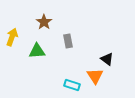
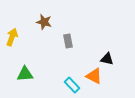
brown star: rotated 21 degrees counterclockwise
green triangle: moved 12 px left, 23 px down
black triangle: rotated 24 degrees counterclockwise
orange triangle: moved 1 px left; rotated 30 degrees counterclockwise
cyan rectangle: rotated 28 degrees clockwise
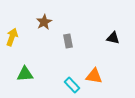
brown star: rotated 28 degrees clockwise
black triangle: moved 6 px right, 21 px up
orange triangle: rotated 18 degrees counterclockwise
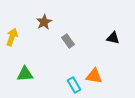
gray rectangle: rotated 24 degrees counterclockwise
cyan rectangle: moved 2 px right; rotated 14 degrees clockwise
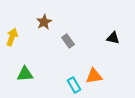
orange triangle: rotated 18 degrees counterclockwise
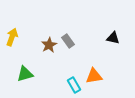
brown star: moved 5 px right, 23 px down
green triangle: rotated 12 degrees counterclockwise
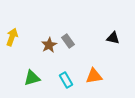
green triangle: moved 7 px right, 4 px down
cyan rectangle: moved 8 px left, 5 px up
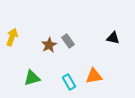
cyan rectangle: moved 3 px right, 2 px down
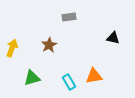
yellow arrow: moved 11 px down
gray rectangle: moved 1 px right, 24 px up; rotated 64 degrees counterclockwise
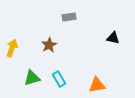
orange triangle: moved 3 px right, 9 px down
cyan rectangle: moved 10 px left, 3 px up
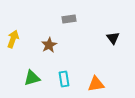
gray rectangle: moved 2 px down
black triangle: rotated 40 degrees clockwise
yellow arrow: moved 1 px right, 9 px up
cyan rectangle: moved 5 px right; rotated 21 degrees clockwise
orange triangle: moved 1 px left, 1 px up
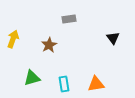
cyan rectangle: moved 5 px down
